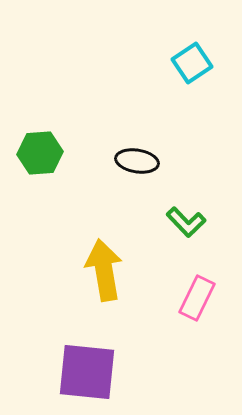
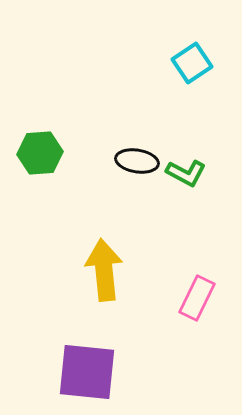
green L-shape: moved 49 px up; rotated 18 degrees counterclockwise
yellow arrow: rotated 4 degrees clockwise
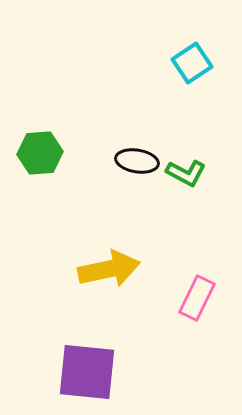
yellow arrow: moved 5 px right, 1 px up; rotated 84 degrees clockwise
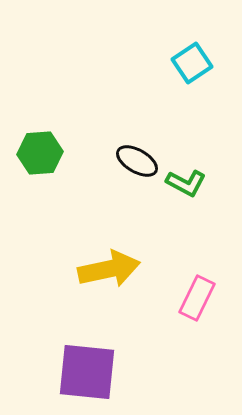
black ellipse: rotated 21 degrees clockwise
green L-shape: moved 10 px down
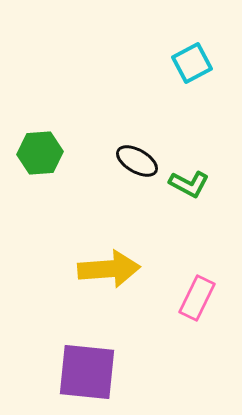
cyan square: rotated 6 degrees clockwise
green L-shape: moved 3 px right, 1 px down
yellow arrow: rotated 8 degrees clockwise
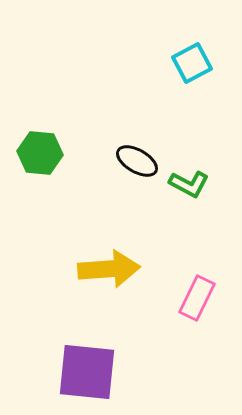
green hexagon: rotated 9 degrees clockwise
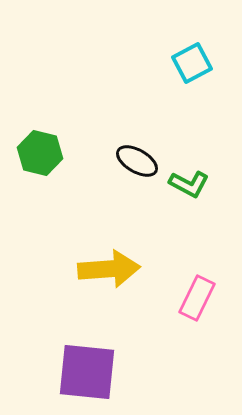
green hexagon: rotated 9 degrees clockwise
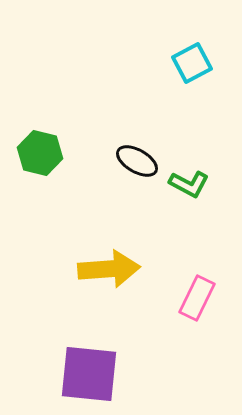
purple square: moved 2 px right, 2 px down
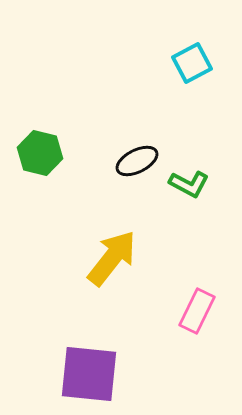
black ellipse: rotated 57 degrees counterclockwise
yellow arrow: moved 3 px right, 11 px up; rotated 48 degrees counterclockwise
pink rectangle: moved 13 px down
